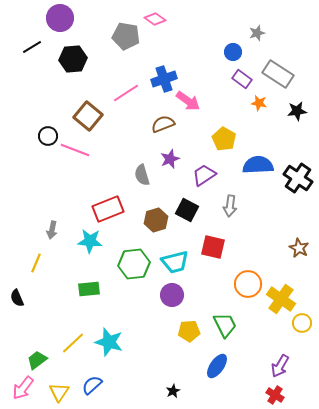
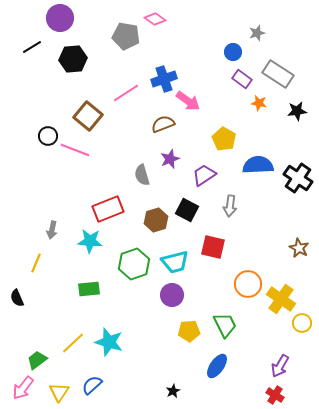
green hexagon at (134, 264): rotated 12 degrees counterclockwise
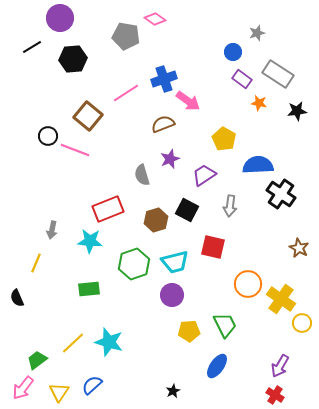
black cross at (298, 178): moved 17 px left, 16 px down
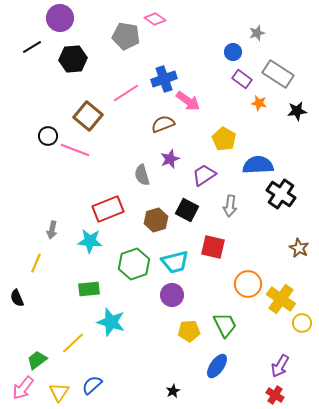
cyan star at (109, 342): moved 2 px right, 20 px up
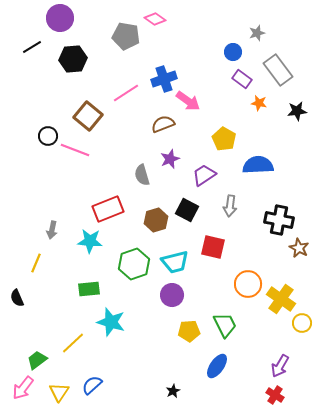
gray rectangle at (278, 74): moved 4 px up; rotated 20 degrees clockwise
black cross at (281, 194): moved 2 px left, 26 px down; rotated 24 degrees counterclockwise
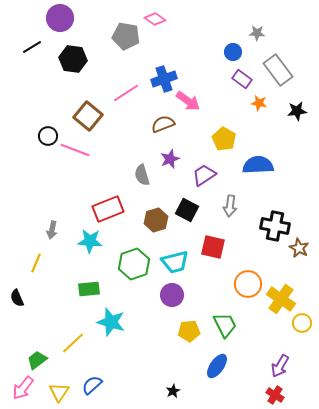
gray star at (257, 33): rotated 21 degrees clockwise
black hexagon at (73, 59): rotated 12 degrees clockwise
black cross at (279, 220): moved 4 px left, 6 px down
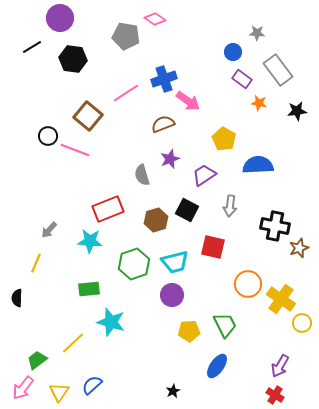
gray arrow at (52, 230): moved 3 px left; rotated 30 degrees clockwise
brown star at (299, 248): rotated 24 degrees clockwise
black semicircle at (17, 298): rotated 24 degrees clockwise
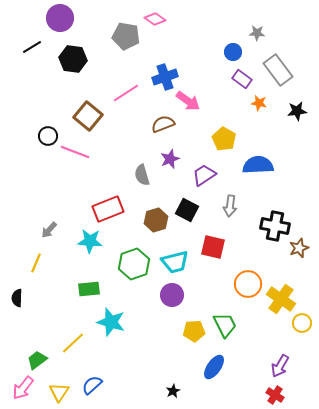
blue cross at (164, 79): moved 1 px right, 2 px up
pink line at (75, 150): moved 2 px down
yellow pentagon at (189, 331): moved 5 px right
blue ellipse at (217, 366): moved 3 px left, 1 px down
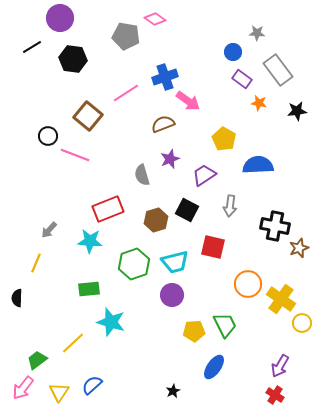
pink line at (75, 152): moved 3 px down
